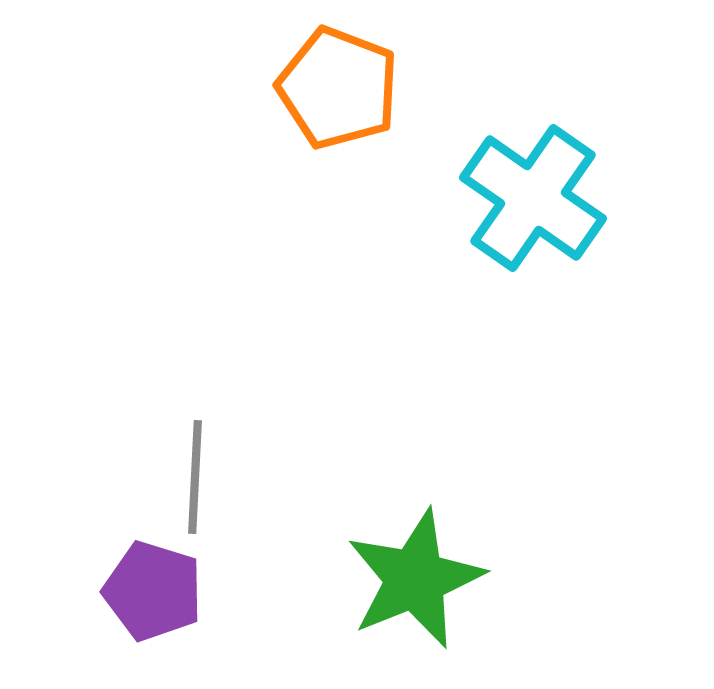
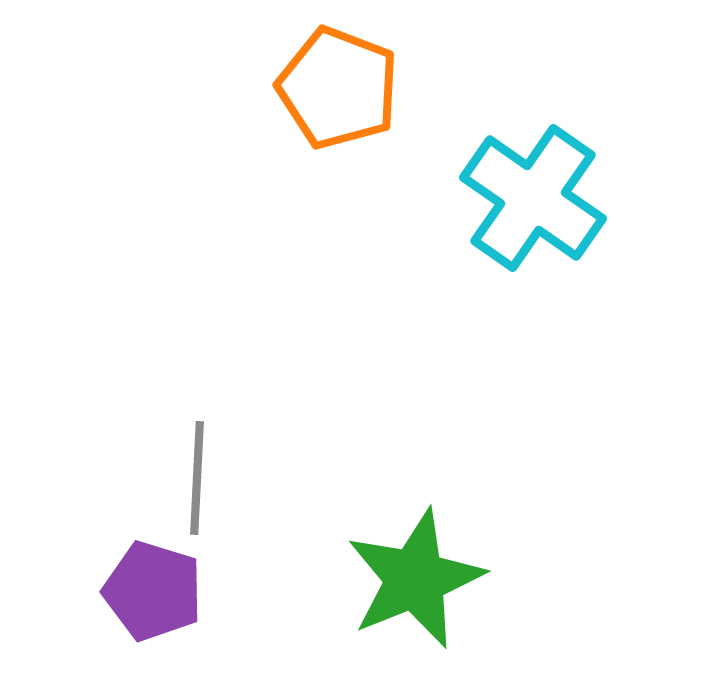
gray line: moved 2 px right, 1 px down
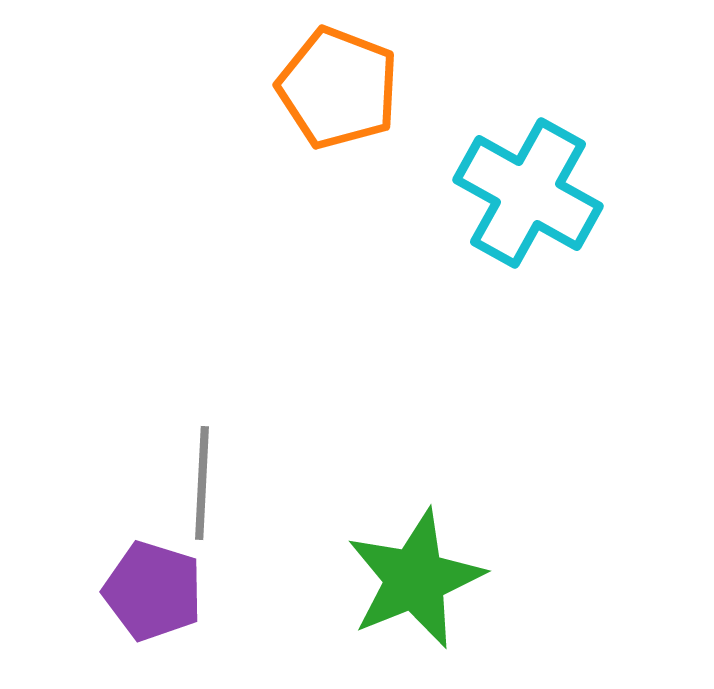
cyan cross: moved 5 px left, 5 px up; rotated 6 degrees counterclockwise
gray line: moved 5 px right, 5 px down
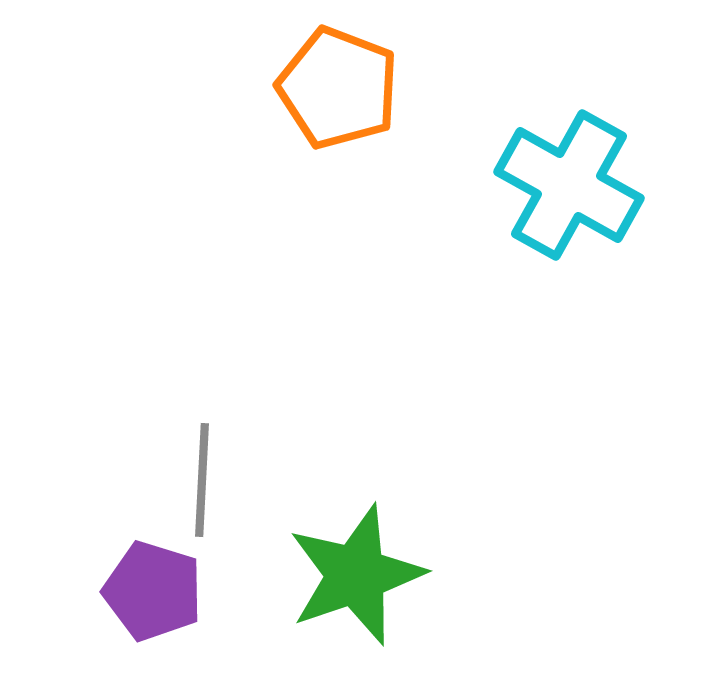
cyan cross: moved 41 px right, 8 px up
gray line: moved 3 px up
green star: moved 59 px left, 4 px up; rotated 3 degrees clockwise
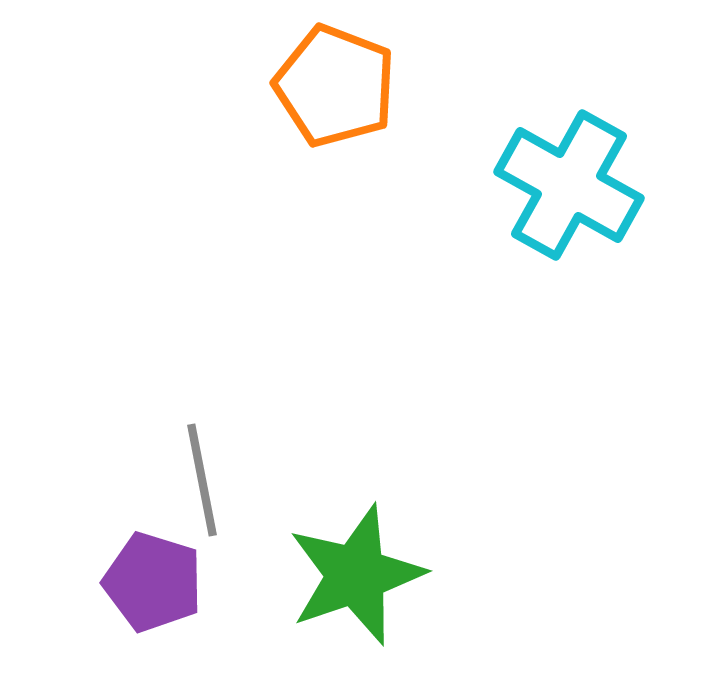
orange pentagon: moved 3 px left, 2 px up
gray line: rotated 14 degrees counterclockwise
purple pentagon: moved 9 px up
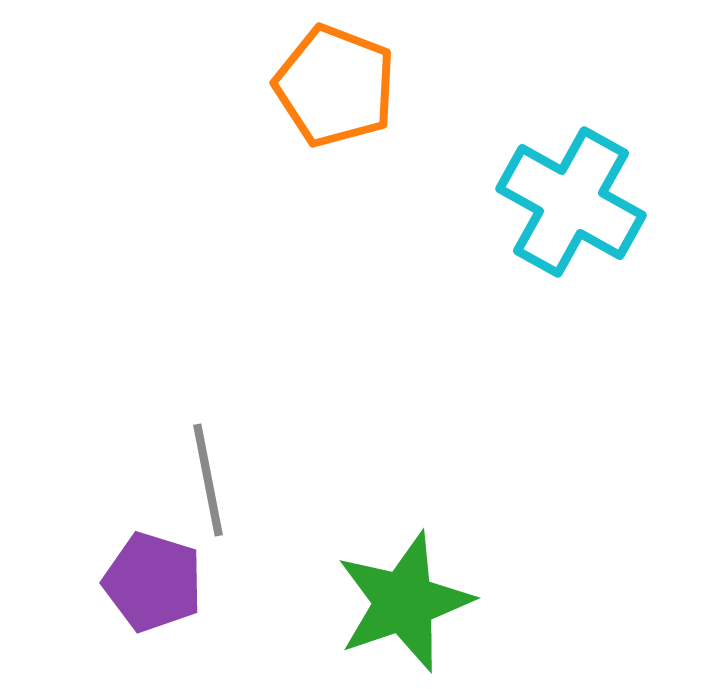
cyan cross: moved 2 px right, 17 px down
gray line: moved 6 px right
green star: moved 48 px right, 27 px down
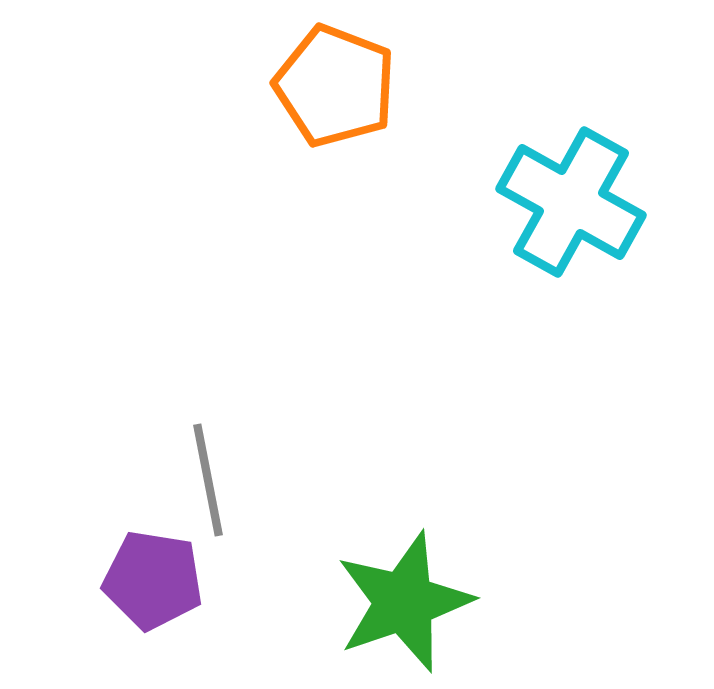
purple pentagon: moved 2 px up; rotated 8 degrees counterclockwise
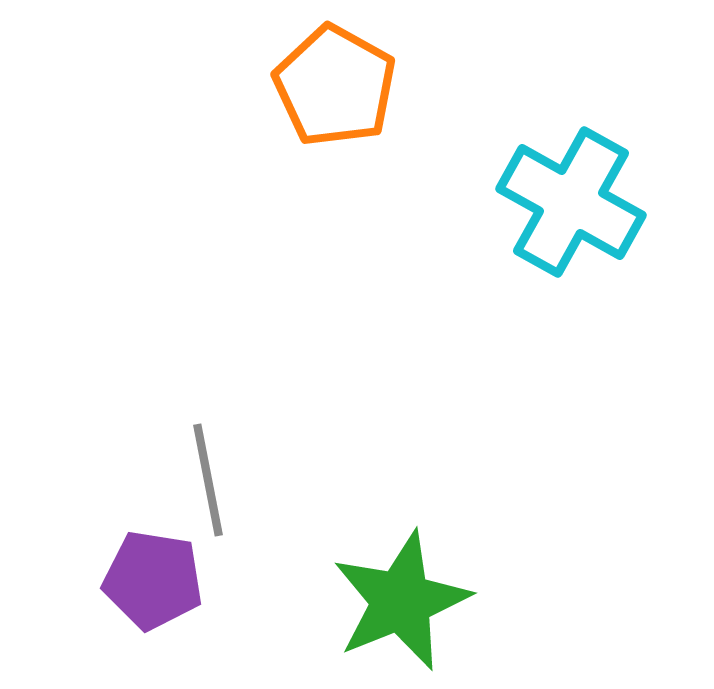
orange pentagon: rotated 8 degrees clockwise
green star: moved 3 px left, 1 px up; rotated 3 degrees counterclockwise
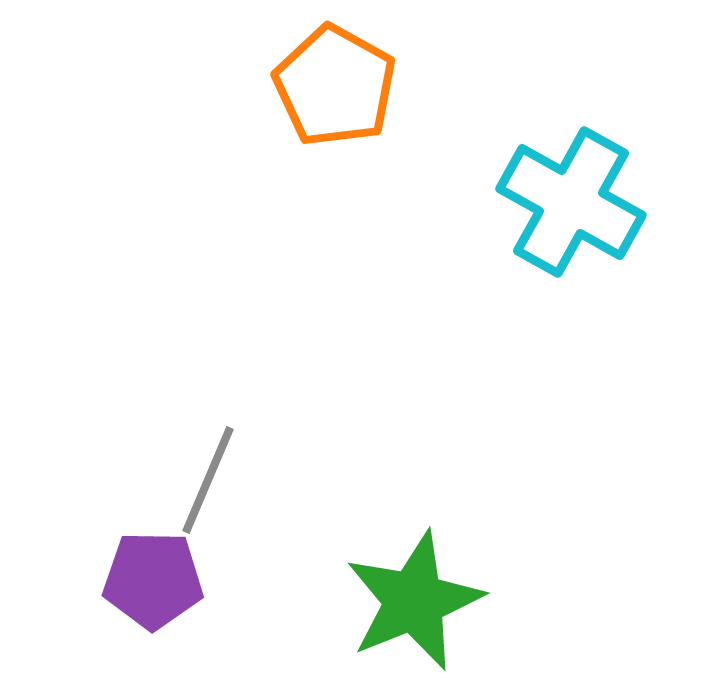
gray line: rotated 34 degrees clockwise
purple pentagon: rotated 8 degrees counterclockwise
green star: moved 13 px right
